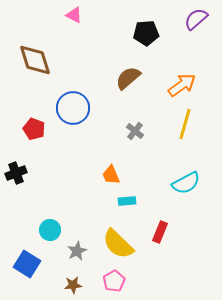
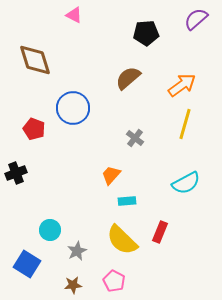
gray cross: moved 7 px down
orange trapezoid: rotated 65 degrees clockwise
yellow semicircle: moved 4 px right, 4 px up
pink pentagon: rotated 15 degrees counterclockwise
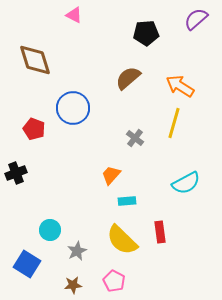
orange arrow: moved 2 px left, 1 px down; rotated 112 degrees counterclockwise
yellow line: moved 11 px left, 1 px up
red rectangle: rotated 30 degrees counterclockwise
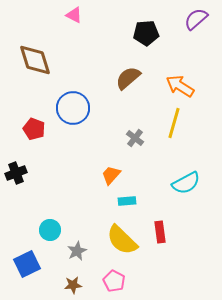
blue square: rotated 32 degrees clockwise
